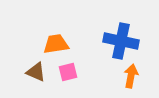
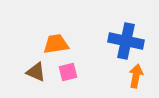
blue cross: moved 5 px right
orange arrow: moved 5 px right
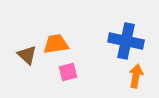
brown triangle: moved 9 px left, 17 px up; rotated 20 degrees clockwise
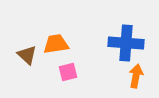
blue cross: moved 2 px down; rotated 8 degrees counterclockwise
